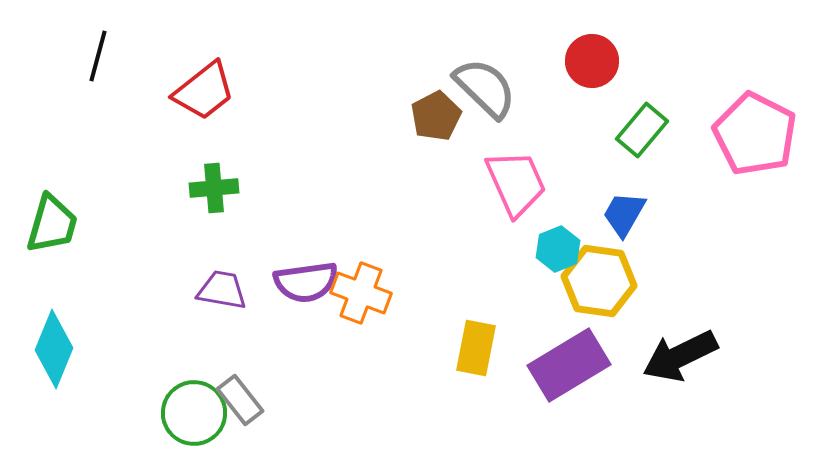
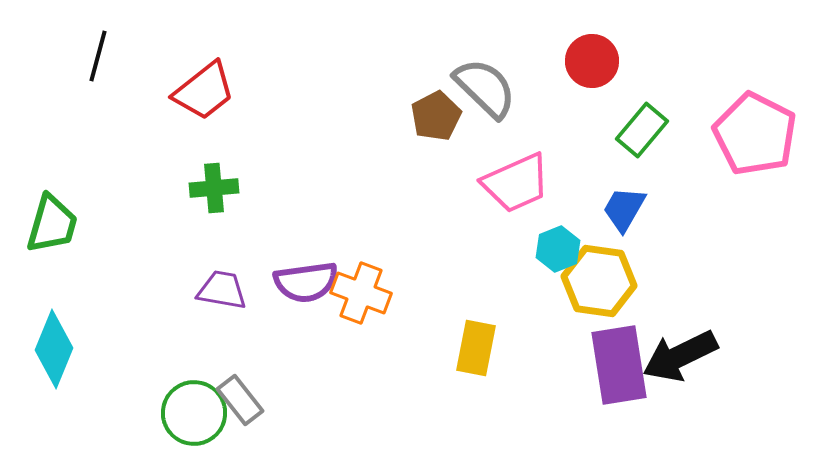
pink trapezoid: rotated 90 degrees clockwise
blue trapezoid: moved 5 px up
purple rectangle: moved 50 px right; rotated 68 degrees counterclockwise
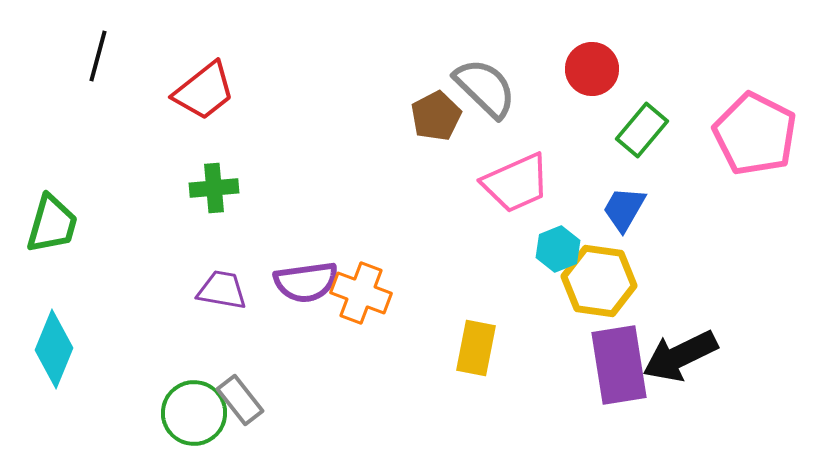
red circle: moved 8 px down
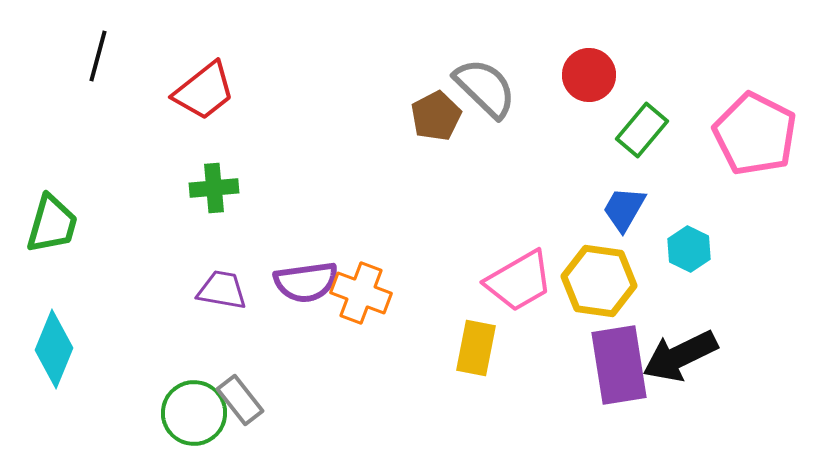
red circle: moved 3 px left, 6 px down
pink trapezoid: moved 3 px right, 98 px down; rotated 6 degrees counterclockwise
cyan hexagon: moved 131 px right; rotated 12 degrees counterclockwise
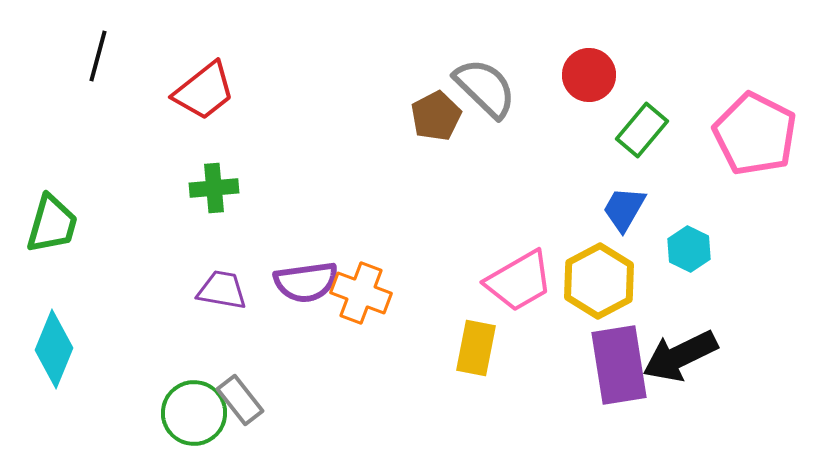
yellow hexagon: rotated 24 degrees clockwise
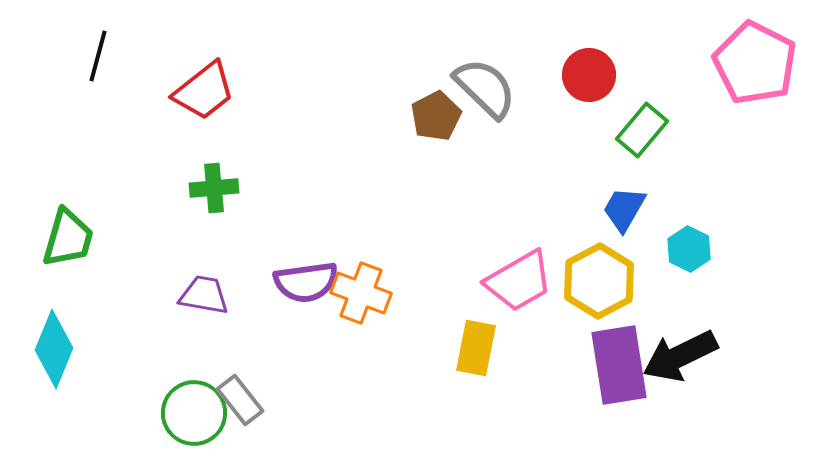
pink pentagon: moved 71 px up
green trapezoid: moved 16 px right, 14 px down
purple trapezoid: moved 18 px left, 5 px down
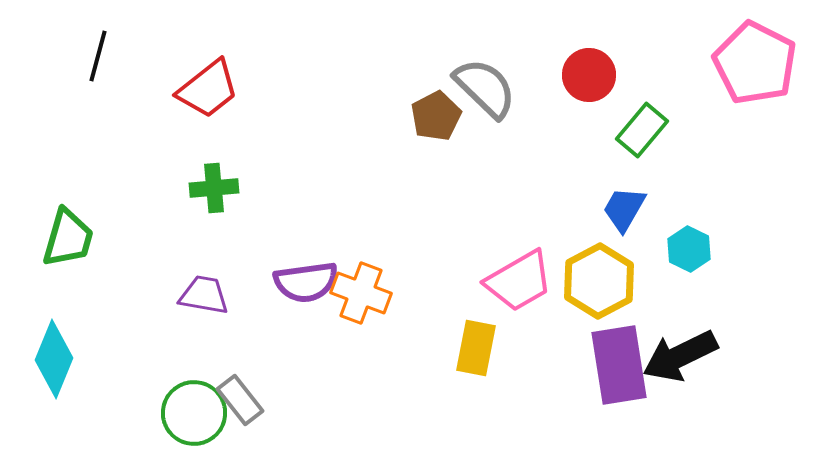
red trapezoid: moved 4 px right, 2 px up
cyan diamond: moved 10 px down
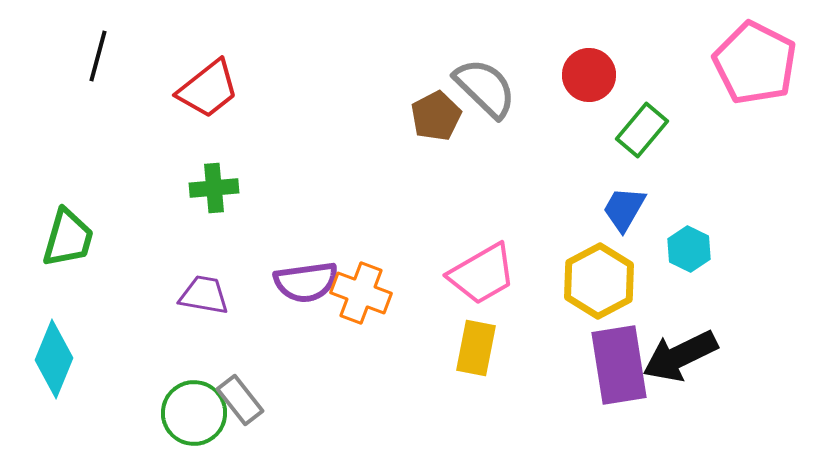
pink trapezoid: moved 37 px left, 7 px up
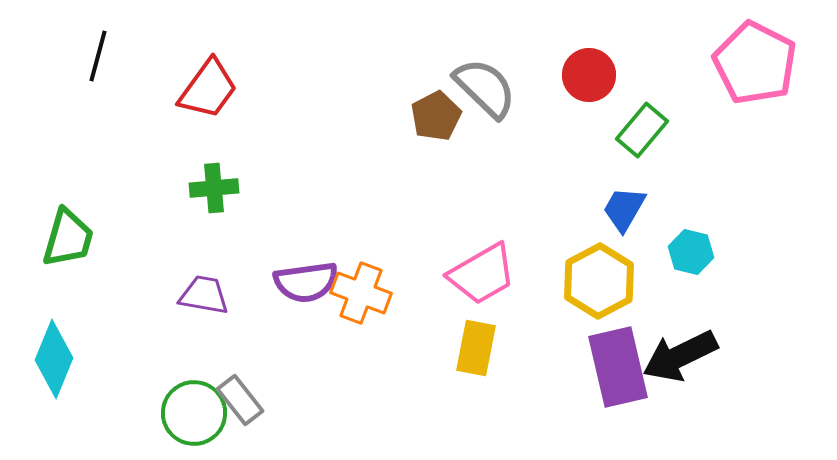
red trapezoid: rotated 16 degrees counterclockwise
cyan hexagon: moved 2 px right, 3 px down; rotated 12 degrees counterclockwise
purple rectangle: moved 1 px left, 2 px down; rotated 4 degrees counterclockwise
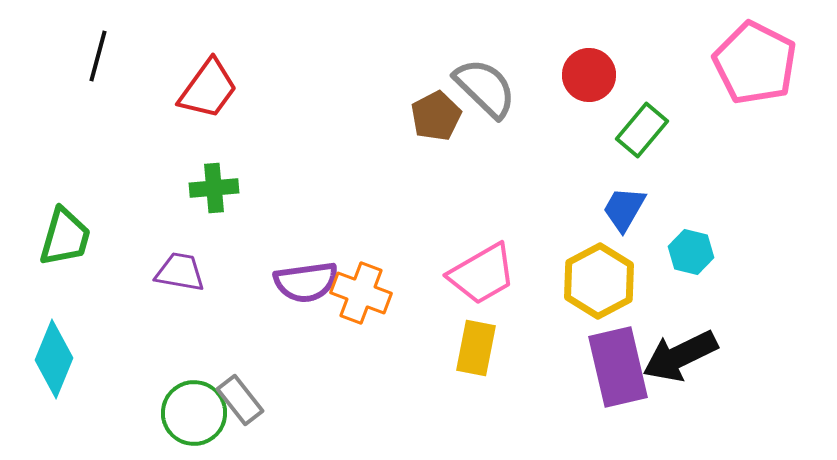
green trapezoid: moved 3 px left, 1 px up
purple trapezoid: moved 24 px left, 23 px up
